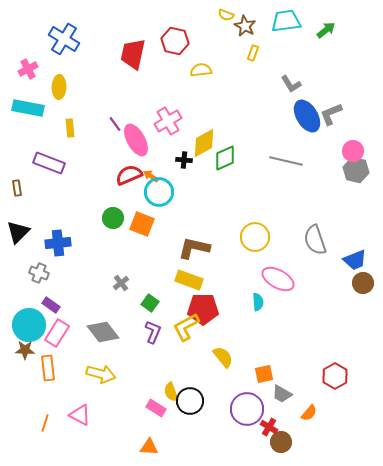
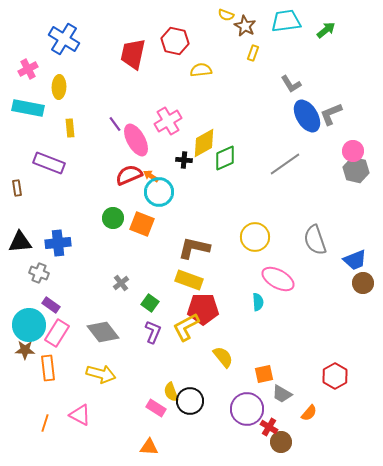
gray line at (286, 161): moved 1 px left, 3 px down; rotated 48 degrees counterclockwise
black triangle at (18, 232): moved 2 px right, 10 px down; rotated 40 degrees clockwise
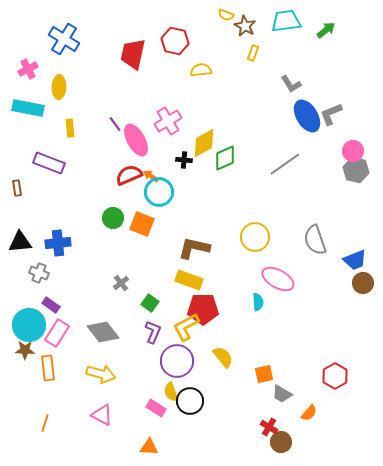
purple circle at (247, 409): moved 70 px left, 48 px up
pink triangle at (80, 415): moved 22 px right
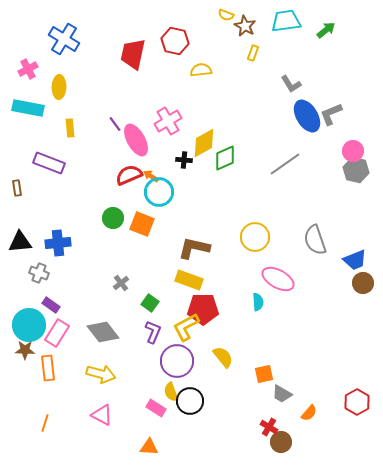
red hexagon at (335, 376): moved 22 px right, 26 px down
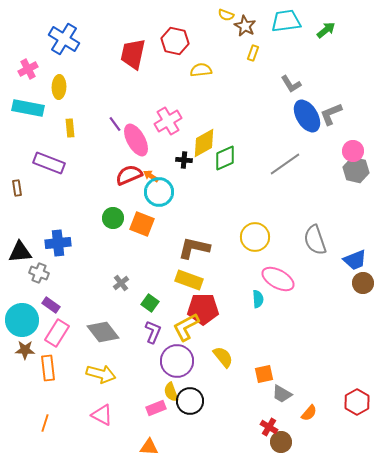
black triangle at (20, 242): moved 10 px down
cyan semicircle at (258, 302): moved 3 px up
cyan circle at (29, 325): moved 7 px left, 5 px up
pink rectangle at (156, 408): rotated 54 degrees counterclockwise
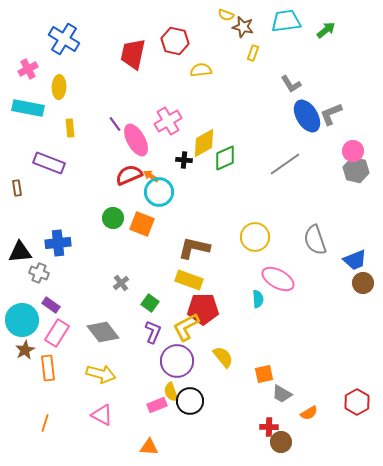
brown star at (245, 26): moved 2 px left, 1 px down; rotated 15 degrees counterclockwise
brown star at (25, 350): rotated 30 degrees counterclockwise
pink rectangle at (156, 408): moved 1 px right, 3 px up
orange semicircle at (309, 413): rotated 18 degrees clockwise
red cross at (269, 427): rotated 30 degrees counterclockwise
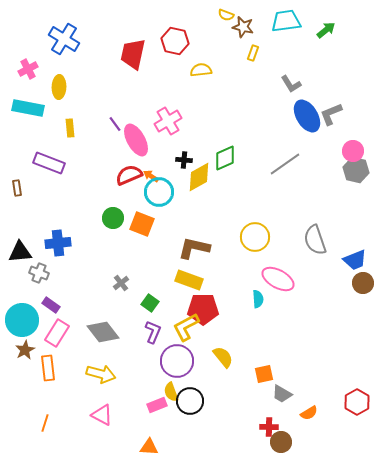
yellow diamond at (204, 143): moved 5 px left, 34 px down
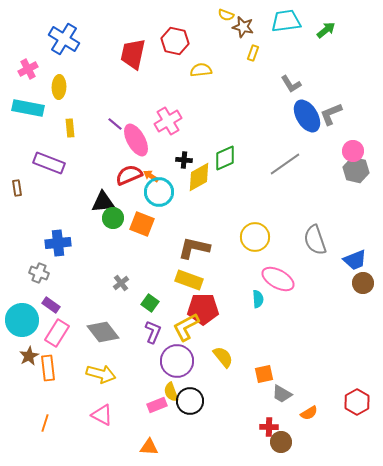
purple line at (115, 124): rotated 14 degrees counterclockwise
black triangle at (20, 252): moved 83 px right, 50 px up
brown star at (25, 350): moved 4 px right, 6 px down
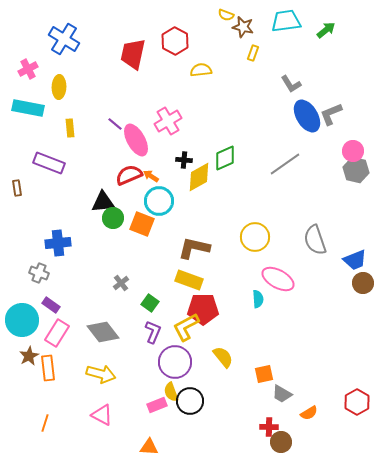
red hexagon at (175, 41): rotated 16 degrees clockwise
cyan circle at (159, 192): moved 9 px down
purple circle at (177, 361): moved 2 px left, 1 px down
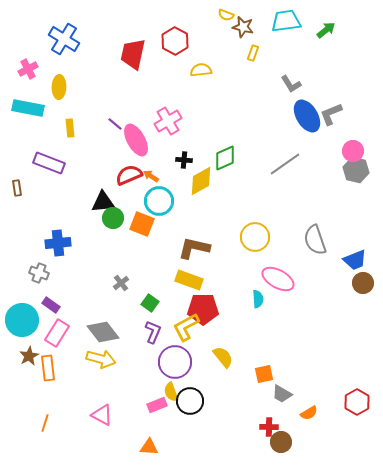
yellow diamond at (199, 177): moved 2 px right, 4 px down
yellow arrow at (101, 374): moved 15 px up
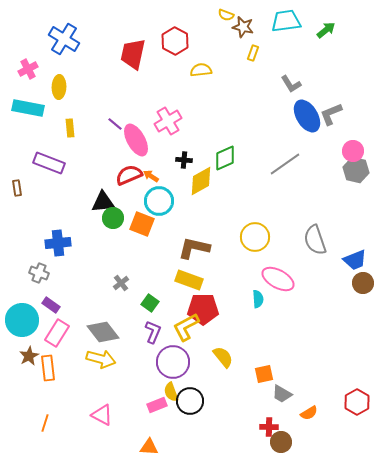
purple circle at (175, 362): moved 2 px left
